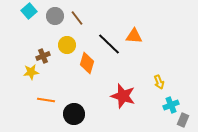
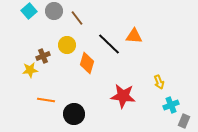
gray circle: moved 1 px left, 5 px up
yellow star: moved 1 px left, 2 px up
red star: rotated 10 degrees counterclockwise
gray rectangle: moved 1 px right, 1 px down
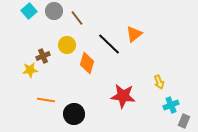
orange triangle: moved 2 px up; rotated 42 degrees counterclockwise
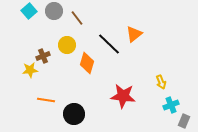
yellow arrow: moved 2 px right
